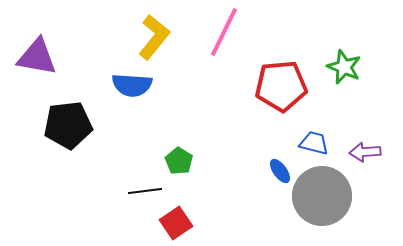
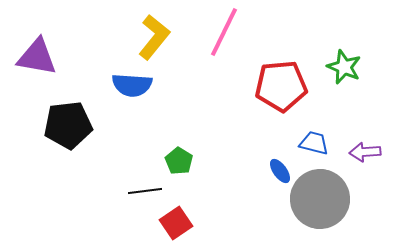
gray circle: moved 2 px left, 3 px down
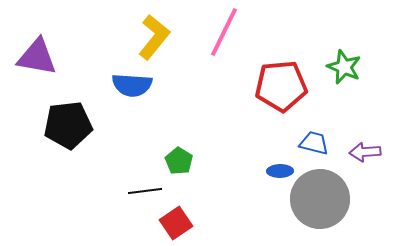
blue ellipse: rotated 55 degrees counterclockwise
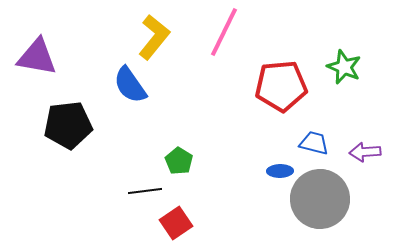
blue semicircle: moved 2 px left; rotated 51 degrees clockwise
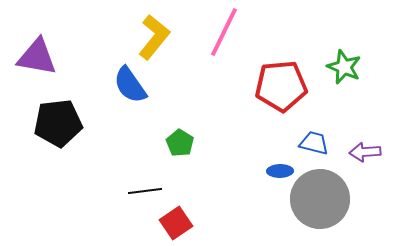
black pentagon: moved 10 px left, 2 px up
green pentagon: moved 1 px right, 18 px up
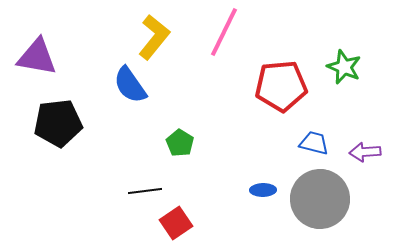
blue ellipse: moved 17 px left, 19 px down
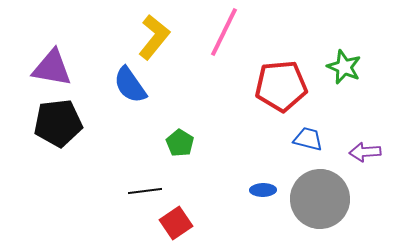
purple triangle: moved 15 px right, 11 px down
blue trapezoid: moved 6 px left, 4 px up
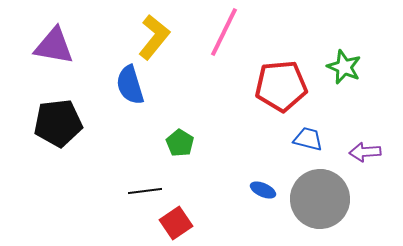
purple triangle: moved 2 px right, 22 px up
blue semicircle: rotated 18 degrees clockwise
blue ellipse: rotated 25 degrees clockwise
